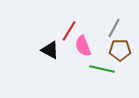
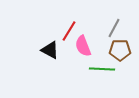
green line: rotated 10 degrees counterclockwise
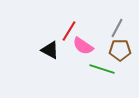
gray line: moved 3 px right
pink semicircle: rotated 35 degrees counterclockwise
green line: rotated 15 degrees clockwise
